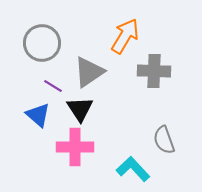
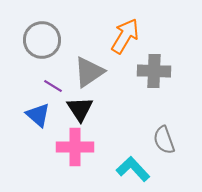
gray circle: moved 3 px up
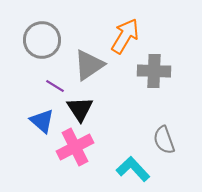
gray triangle: moved 7 px up
purple line: moved 2 px right
blue triangle: moved 4 px right, 6 px down
pink cross: rotated 27 degrees counterclockwise
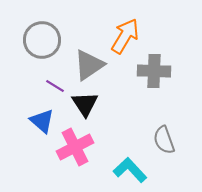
black triangle: moved 5 px right, 5 px up
cyan L-shape: moved 3 px left, 1 px down
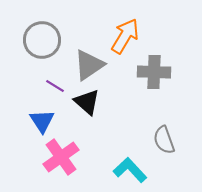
gray cross: moved 1 px down
black triangle: moved 2 px right, 2 px up; rotated 16 degrees counterclockwise
blue triangle: rotated 16 degrees clockwise
pink cross: moved 14 px left, 10 px down; rotated 9 degrees counterclockwise
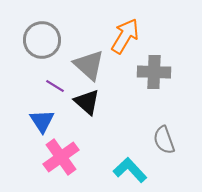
gray triangle: rotated 44 degrees counterclockwise
